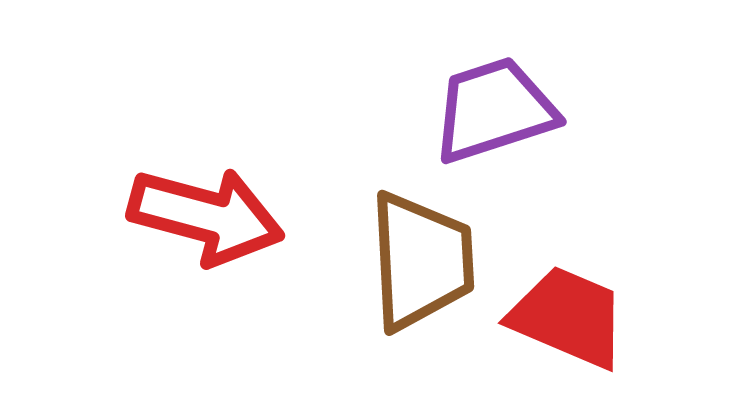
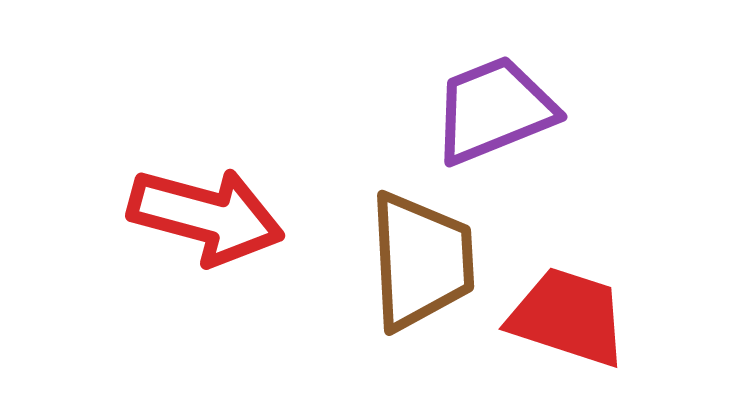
purple trapezoid: rotated 4 degrees counterclockwise
red trapezoid: rotated 5 degrees counterclockwise
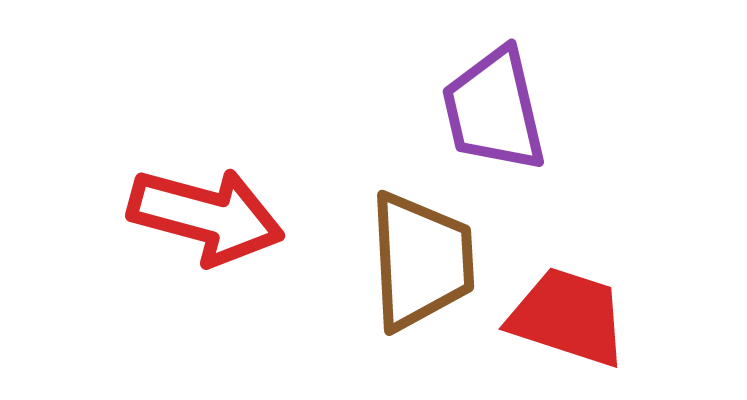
purple trapezoid: rotated 81 degrees counterclockwise
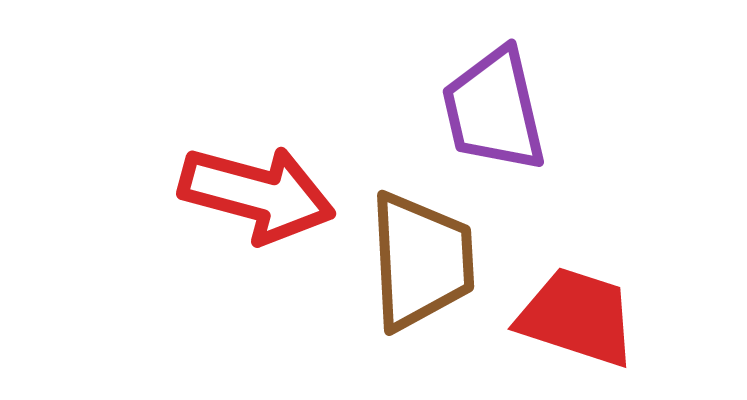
red arrow: moved 51 px right, 22 px up
red trapezoid: moved 9 px right
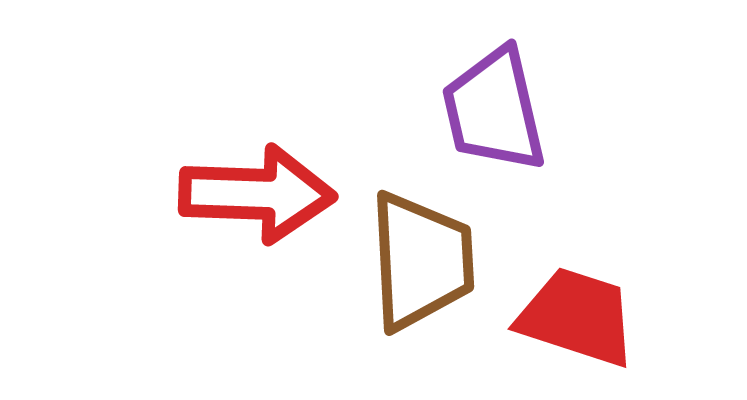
red arrow: rotated 13 degrees counterclockwise
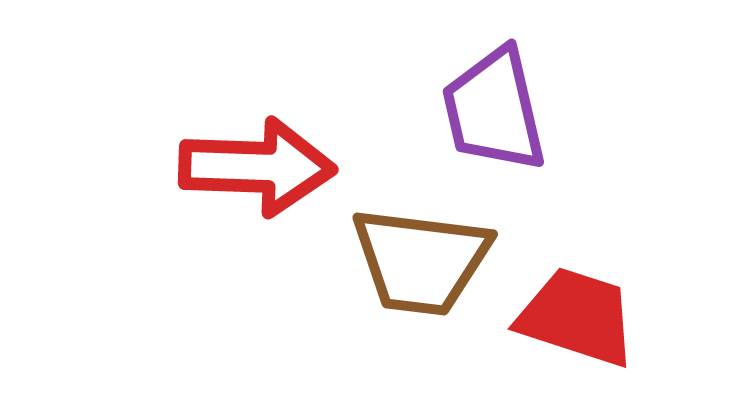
red arrow: moved 27 px up
brown trapezoid: rotated 100 degrees clockwise
